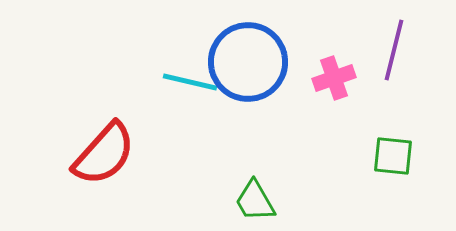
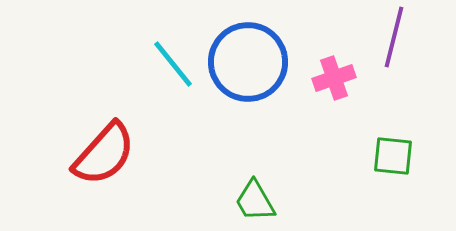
purple line: moved 13 px up
cyan line: moved 17 px left, 18 px up; rotated 38 degrees clockwise
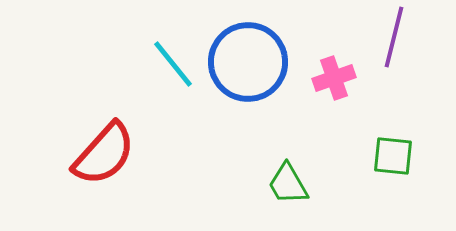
green trapezoid: moved 33 px right, 17 px up
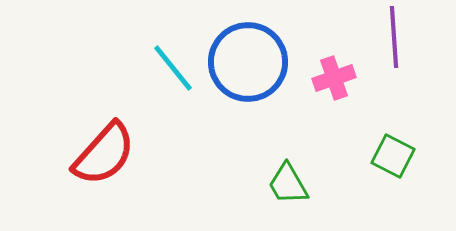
purple line: rotated 18 degrees counterclockwise
cyan line: moved 4 px down
green square: rotated 21 degrees clockwise
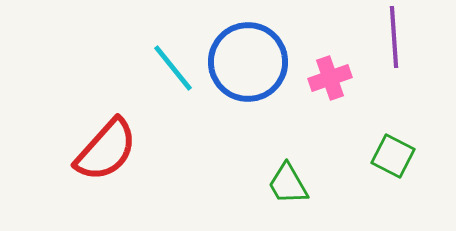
pink cross: moved 4 px left
red semicircle: moved 2 px right, 4 px up
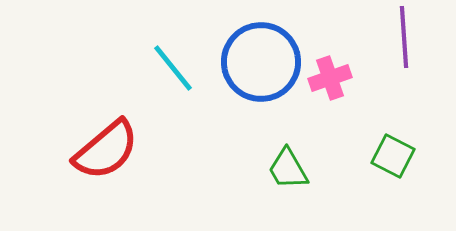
purple line: moved 10 px right
blue circle: moved 13 px right
red semicircle: rotated 8 degrees clockwise
green trapezoid: moved 15 px up
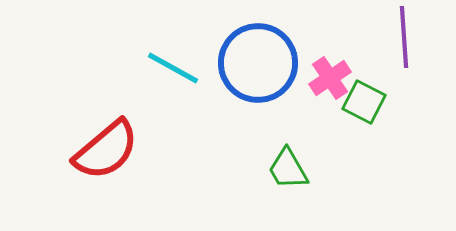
blue circle: moved 3 px left, 1 px down
cyan line: rotated 22 degrees counterclockwise
pink cross: rotated 15 degrees counterclockwise
green square: moved 29 px left, 54 px up
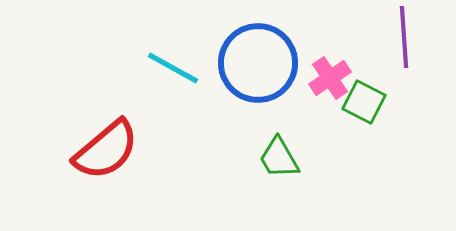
green trapezoid: moved 9 px left, 11 px up
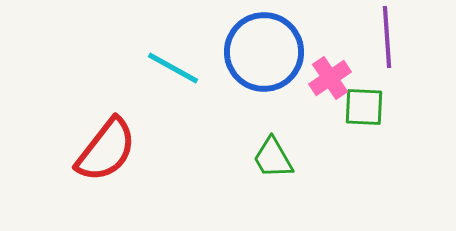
purple line: moved 17 px left
blue circle: moved 6 px right, 11 px up
green square: moved 5 px down; rotated 24 degrees counterclockwise
red semicircle: rotated 12 degrees counterclockwise
green trapezoid: moved 6 px left
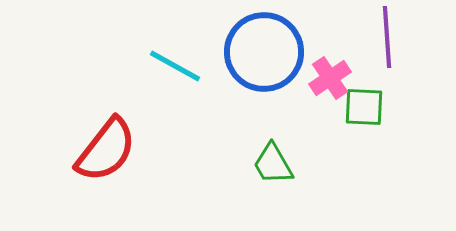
cyan line: moved 2 px right, 2 px up
green trapezoid: moved 6 px down
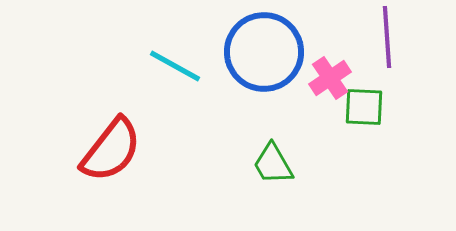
red semicircle: moved 5 px right
